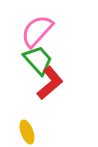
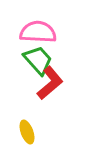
pink semicircle: moved 1 px right, 1 px down; rotated 51 degrees clockwise
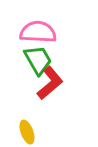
green trapezoid: rotated 12 degrees clockwise
